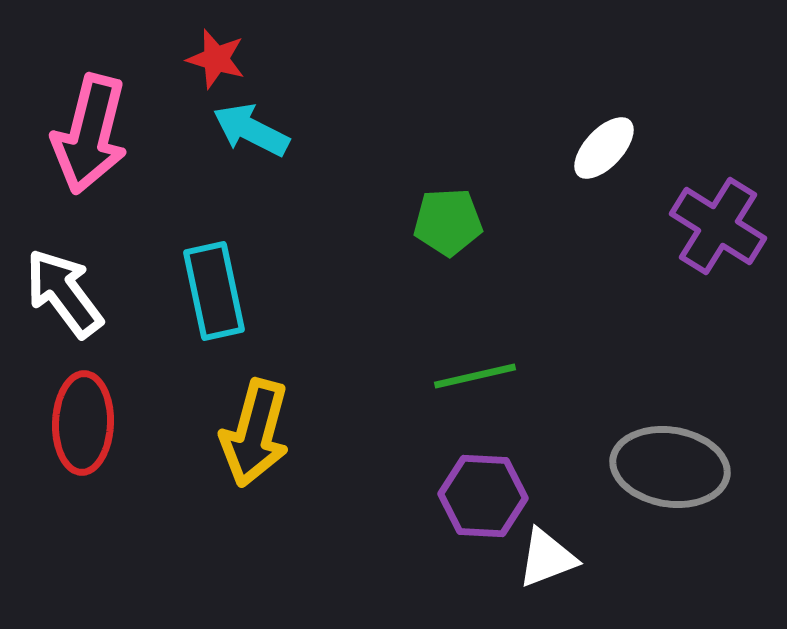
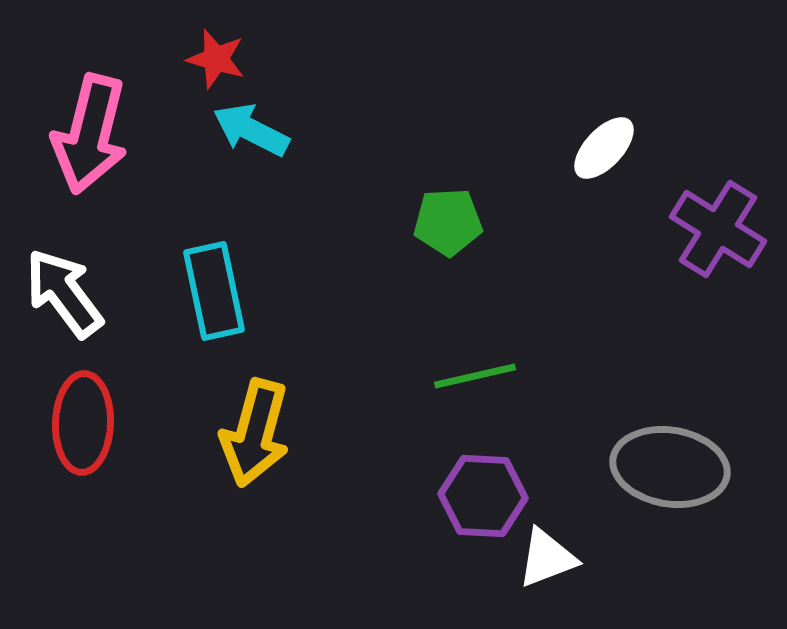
purple cross: moved 3 px down
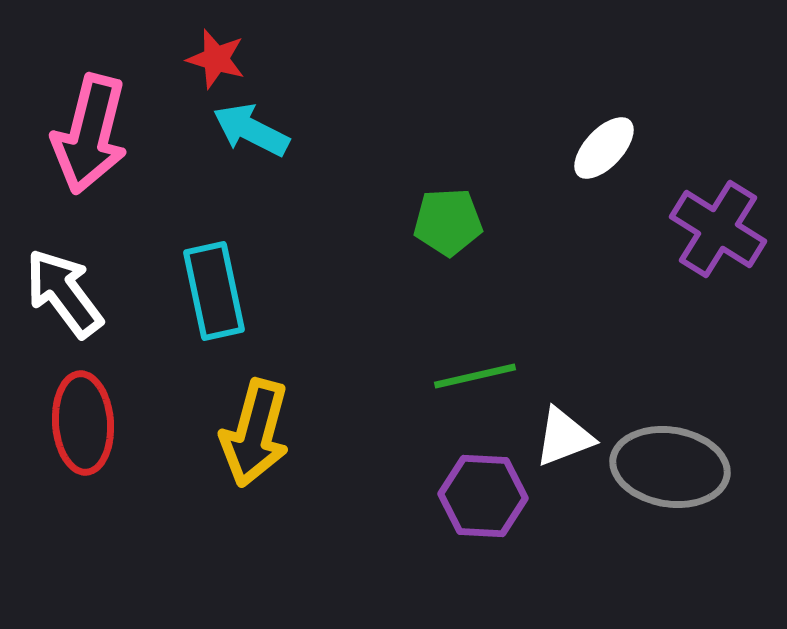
red ellipse: rotated 6 degrees counterclockwise
white triangle: moved 17 px right, 121 px up
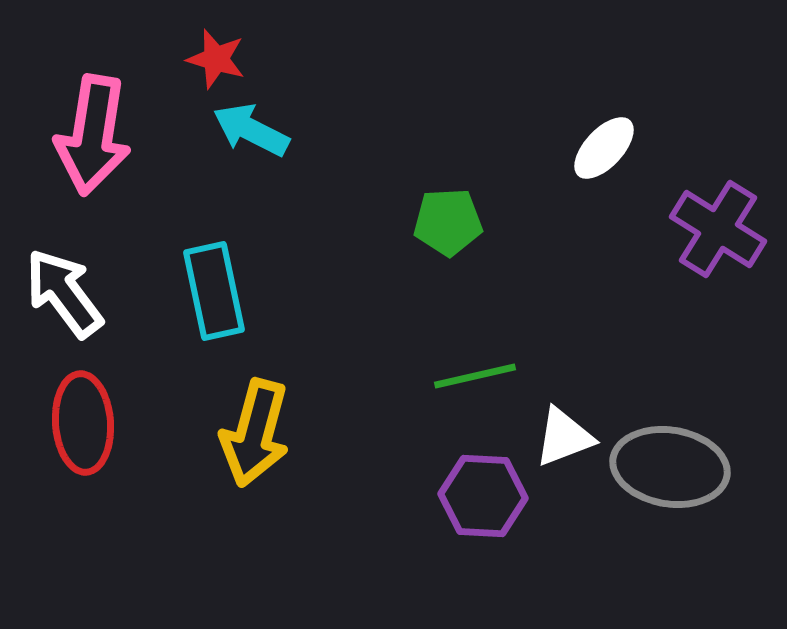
pink arrow: moved 3 px right, 1 px down; rotated 5 degrees counterclockwise
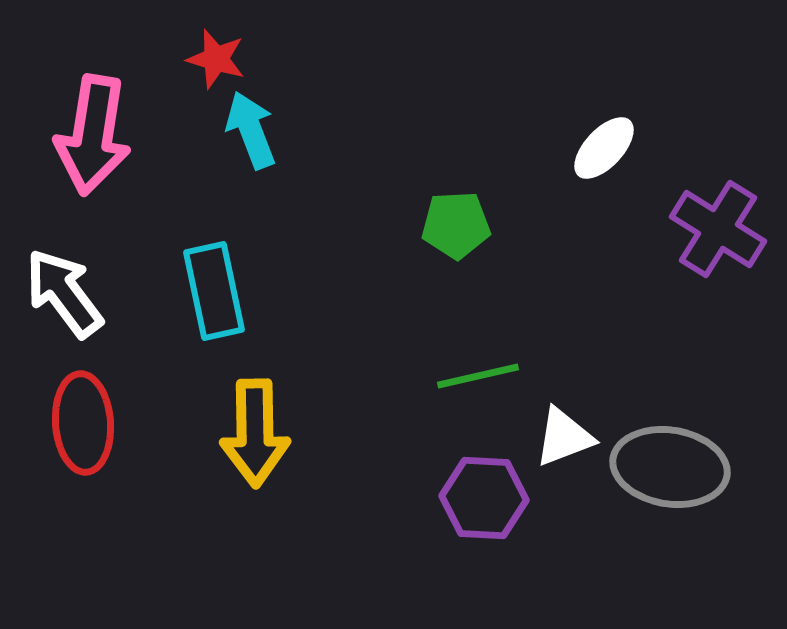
cyan arrow: rotated 42 degrees clockwise
green pentagon: moved 8 px right, 3 px down
green line: moved 3 px right
yellow arrow: rotated 16 degrees counterclockwise
purple hexagon: moved 1 px right, 2 px down
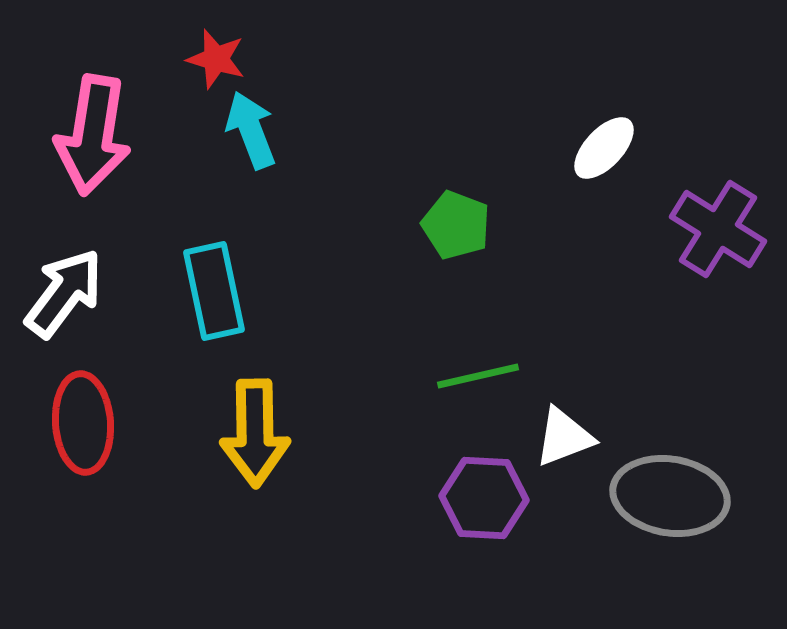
green pentagon: rotated 24 degrees clockwise
white arrow: rotated 74 degrees clockwise
gray ellipse: moved 29 px down
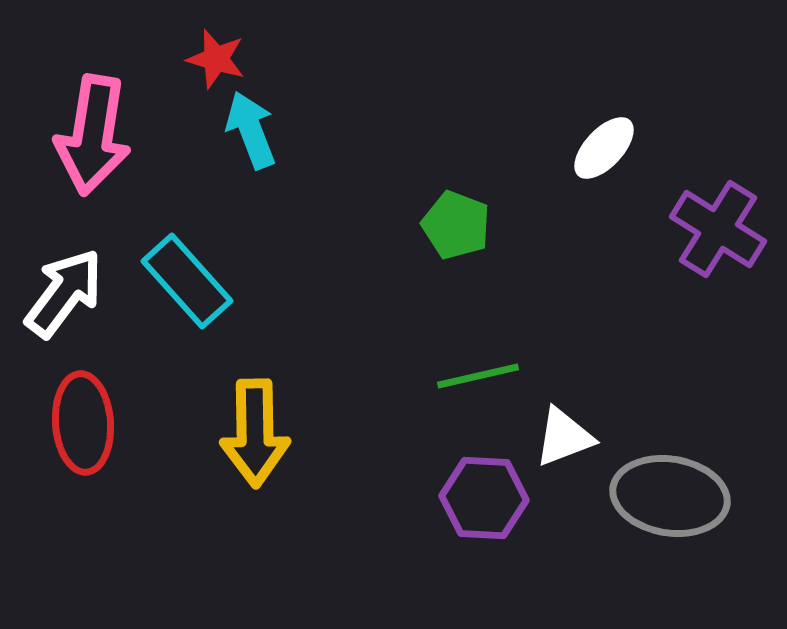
cyan rectangle: moved 27 px left, 10 px up; rotated 30 degrees counterclockwise
